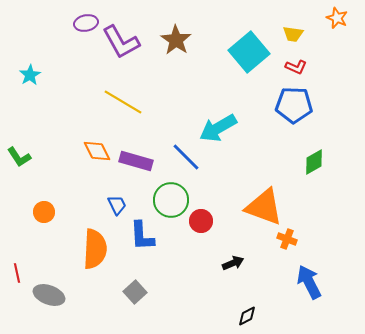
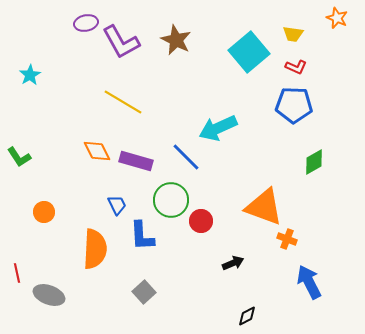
brown star: rotated 8 degrees counterclockwise
cyan arrow: rotated 6 degrees clockwise
gray square: moved 9 px right
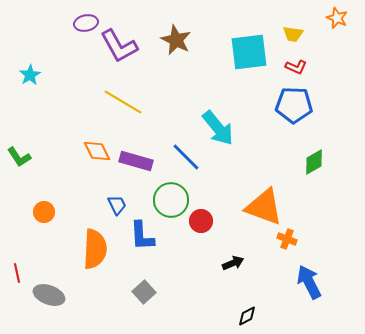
purple L-shape: moved 2 px left, 4 px down
cyan square: rotated 33 degrees clockwise
cyan arrow: rotated 105 degrees counterclockwise
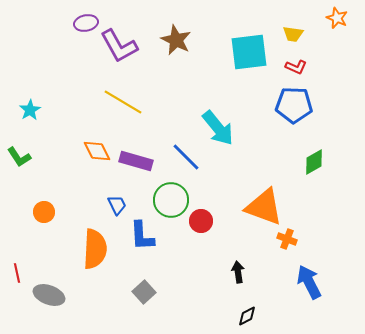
cyan star: moved 35 px down
black arrow: moved 5 px right, 9 px down; rotated 75 degrees counterclockwise
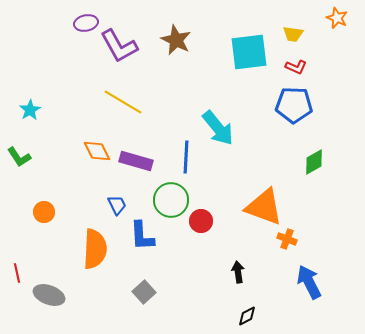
blue line: rotated 48 degrees clockwise
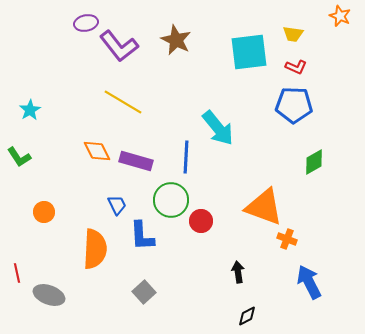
orange star: moved 3 px right, 2 px up
purple L-shape: rotated 9 degrees counterclockwise
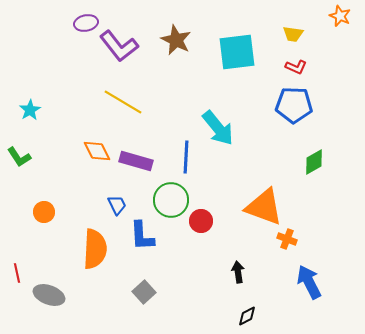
cyan square: moved 12 px left
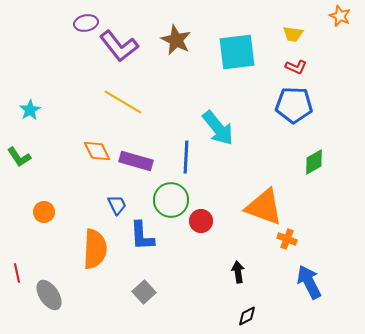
gray ellipse: rotated 36 degrees clockwise
